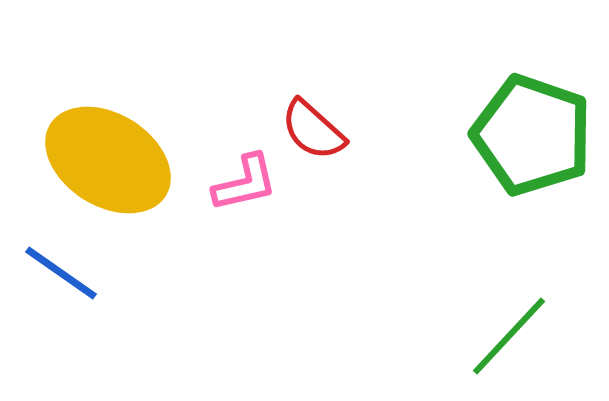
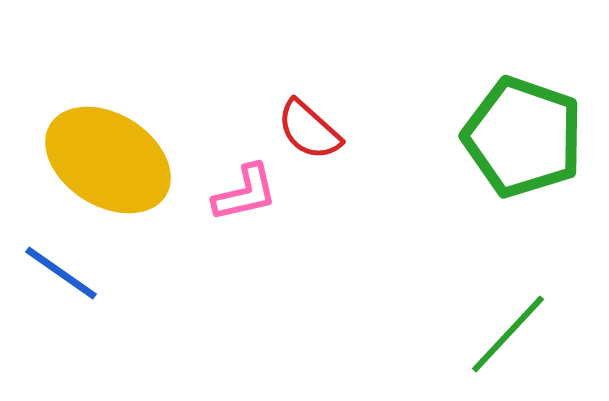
red semicircle: moved 4 px left
green pentagon: moved 9 px left, 2 px down
pink L-shape: moved 10 px down
green line: moved 1 px left, 2 px up
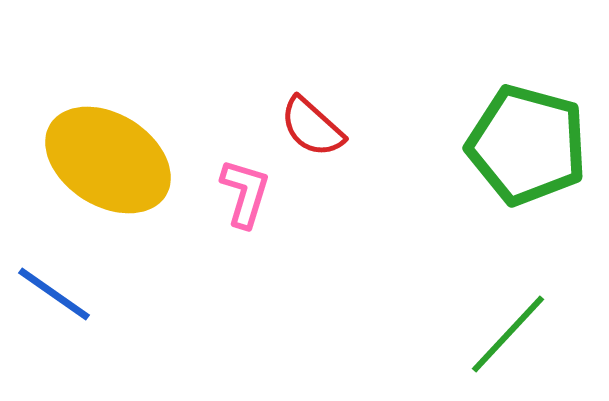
red semicircle: moved 3 px right, 3 px up
green pentagon: moved 4 px right, 8 px down; rotated 4 degrees counterclockwise
pink L-shape: rotated 60 degrees counterclockwise
blue line: moved 7 px left, 21 px down
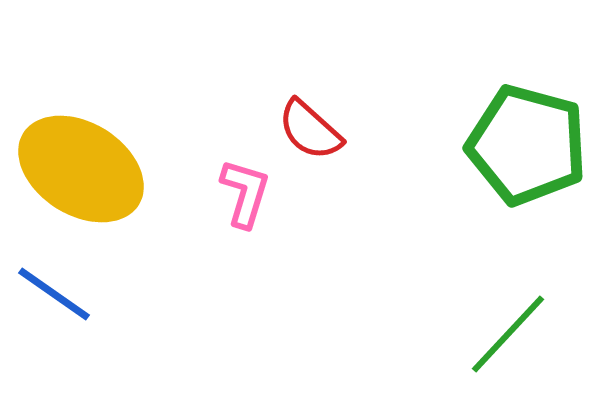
red semicircle: moved 2 px left, 3 px down
yellow ellipse: moved 27 px left, 9 px down
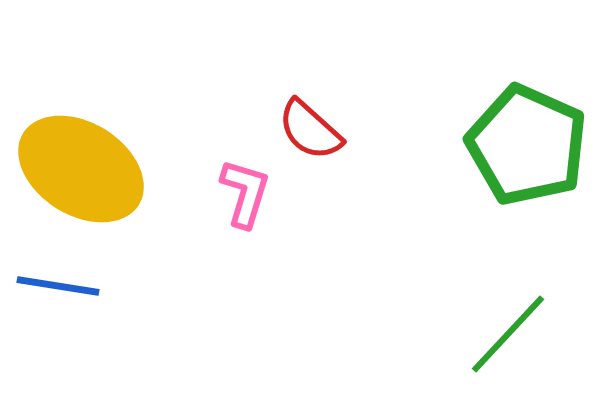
green pentagon: rotated 9 degrees clockwise
blue line: moved 4 px right, 8 px up; rotated 26 degrees counterclockwise
